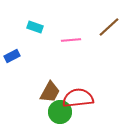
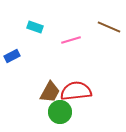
brown line: rotated 65 degrees clockwise
pink line: rotated 12 degrees counterclockwise
red semicircle: moved 2 px left, 7 px up
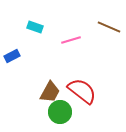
red semicircle: moved 6 px right; rotated 44 degrees clockwise
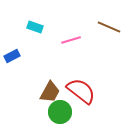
red semicircle: moved 1 px left
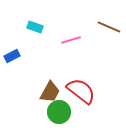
green circle: moved 1 px left
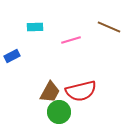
cyan rectangle: rotated 21 degrees counterclockwise
red semicircle: rotated 128 degrees clockwise
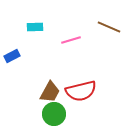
green circle: moved 5 px left, 2 px down
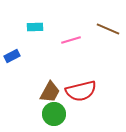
brown line: moved 1 px left, 2 px down
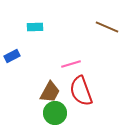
brown line: moved 1 px left, 2 px up
pink line: moved 24 px down
red semicircle: rotated 84 degrees clockwise
green circle: moved 1 px right, 1 px up
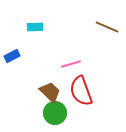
brown trapezoid: rotated 75 degrees counterclockwise
